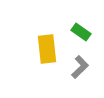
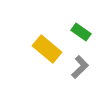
yellow rectangle: rotated 44 degrees counterclockwise
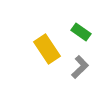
yellow rectangle: rotated 16 degrees clockwise
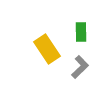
green rectangle: rotated 54 degrees clockwise
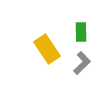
gray L-shape: moved 2 px right, 4 px up
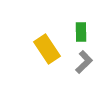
gray L-shape: moved 2 px right, 1 px up
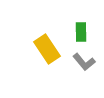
gray L-shape: rotated 95 degrees clockwise
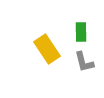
gray L-shape: rotated 25 degrees clockwise
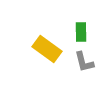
yellow rectangle: rotated 20 degrees counterclockwise
